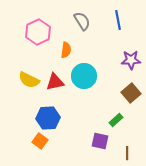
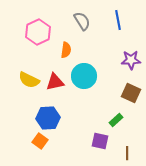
brown square: rotated 24 degrees counterclockwise
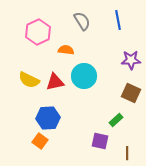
orange semicircle: rotated 91 degrees counterclockwise
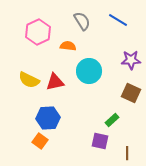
blue line: rotated 48 degrees counterclockwise
orange semicircle: moved 2 px right, 4 px up
cyan circle: moved 5 px right, 5 px up
green rectangle: moved 4 px left
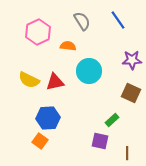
blue line: rotated 24 degrees clockwise
purple star: moved 1 px right
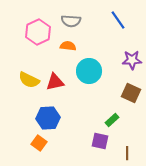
gray semicircle: moved 11 px left; rotated 126 degrees clockwise
orange square: moved 1 px left, 2 px down
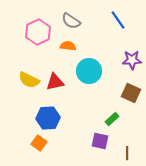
gray semicircle: rotated 30 degrees clockwise
green rectangle: moved 1 px up
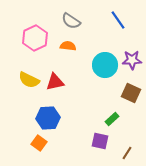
pink hexagon: moved 3 px left, 6 px down
cyan circle: moved 16 px right, 6 px up
brown line: rotated 32 degrees clockwise
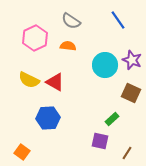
purple star: rotated 24 degrees clockwise
red triangle: rotated 42 degrees clockwise
orange square: moved 17 px left, 9 px down
